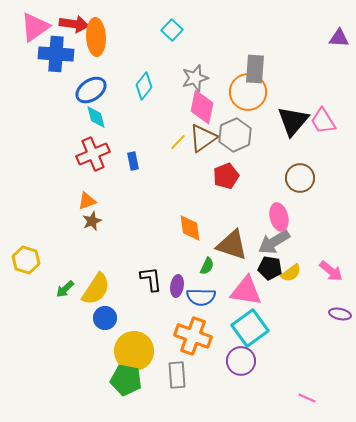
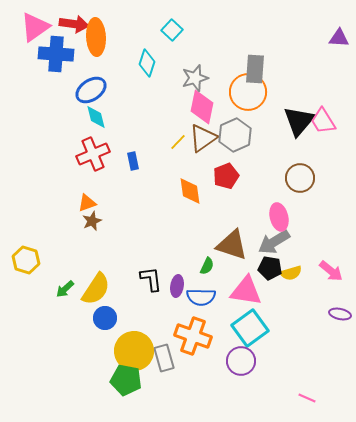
cyan diamond at (144, 86): moved 3 px right, 23 px up; rotated 20 degrees counterclockwise
black triangle at (293, 121): moved 6 px right
orange triangle at (87, 201): moved 2 px down
orange diamond at (190, 228): moved 37 px up
yellow semicircle at (291, 273): rotated 20 degrees clockwise
gray rectangle at (177, 375): moved 13 px left, 17 px up; rotated 12 degrees counterclockwise
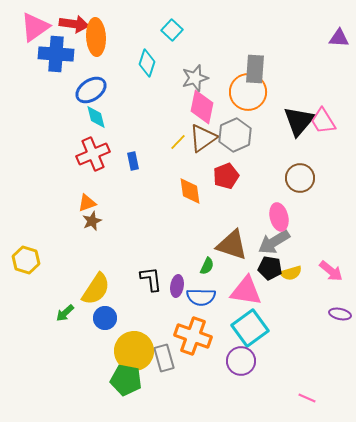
green arrow at (65, 289): moved 24 px down
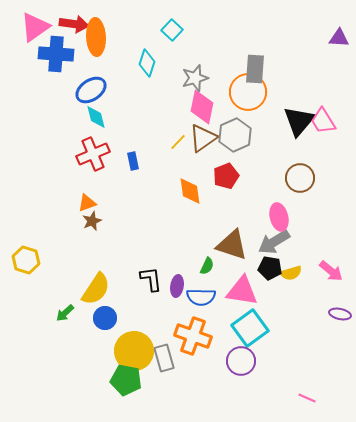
pink triangle at (246, 291): moved 4 px left
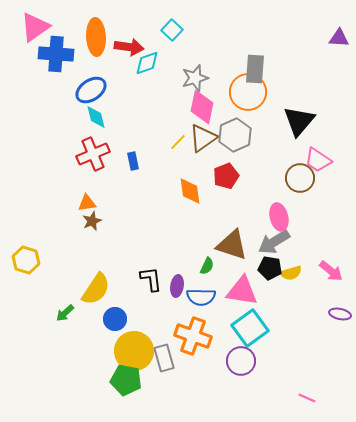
red arrow at (74, 24): moved 55 px right, 23 px down
cyan diamond at (147, 63): rotated 52 degrees clockwise
pink trapezoid at (323, 121): moved 5 px left, 39 px down; rotated 24 degrees counterclockwise
orange triangle at (87, 203): rotated 12 degrees clockwise
blue circle at (105, 318): moved 10 px right, 1 px down
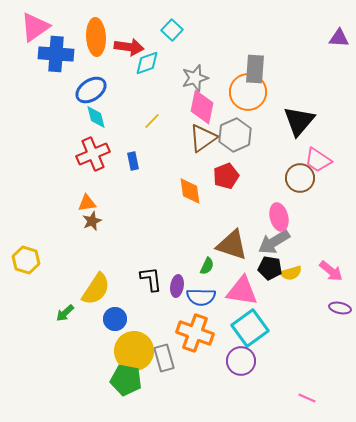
yellow line at (178, 142): moved 26 px left, 21 px up
purple ellipse at (340, 314): moved 6 px up
orange cross at (193, 336): moved 2 px right, 3 px up
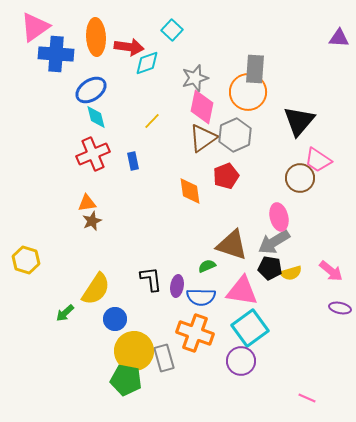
green semicircle at (207, 266): rotated 138 degrees counterclockwise
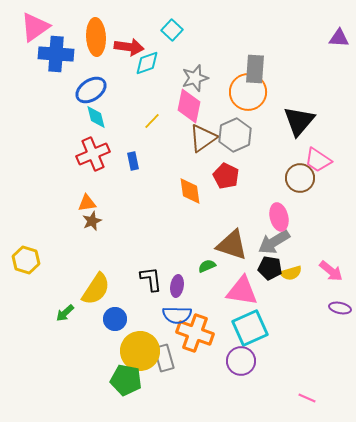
pink diamond at (202, 107): moved 13 px left, 1 px up
red pentagon at (226, 176): rotated 25 degrees counterclockwise
blue semicircle at (201, 297): moved 24 px left, 18 px down
cyan square at (250, 328): rotated 12 degrees clockwise
yellow circle at (134, 351): moved 6 px right
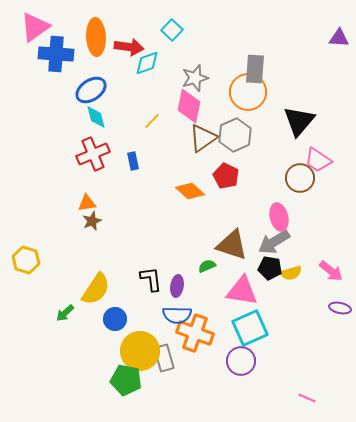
orange diamond at (190, 191): rotated 40 degrees counterclockwise
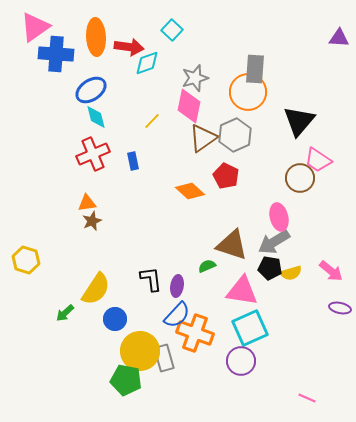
blue semicircle at (177, 315): rotated 48 degrees counterclockwise
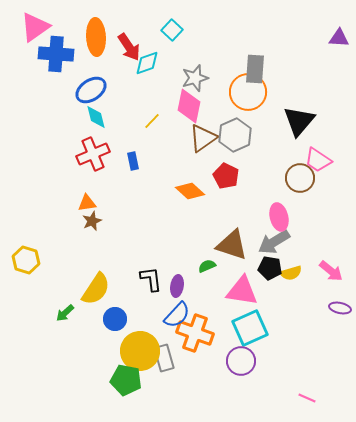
red arrow at (129, 47): rotated 48 degrees clockwise
